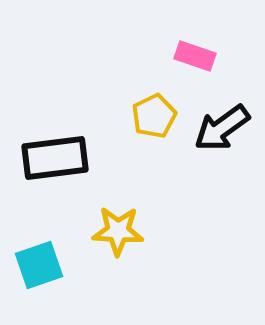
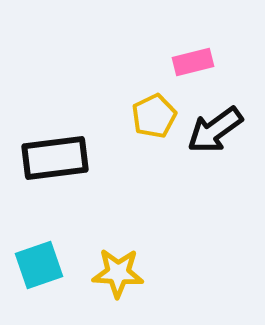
pink rectangle: moved 2 px left, 6 px down; rotated 33 degrees counterclockwise
black arrow: moved 7 px left, 2 px down
yellow star: moved 42 px down
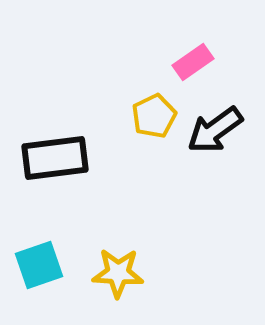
pink rectangle: rotated 21 degrees counterclockwise
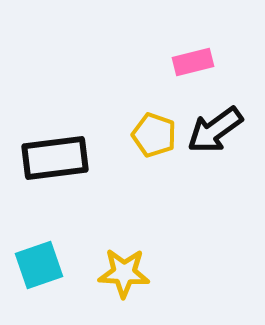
pink rectangle: rotated 21 degrees clockwise
yellow pentagon: moved 19 px down; rotated 27 degrees counterclockwise
yellow star: moved 6 px right
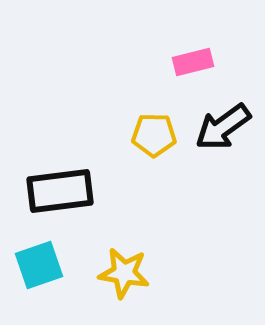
black arrow: moved 8 px right, 3 px up
yellow pentagon: rotated 18 degrees counterclockwise
black rectangle: moved 5 px right, 33 px down
yellow star: rotated 6 degrees clockwise
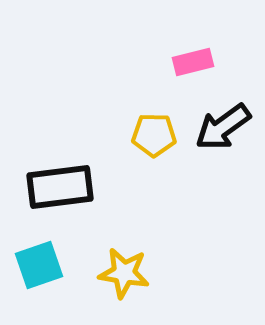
black rectangle: moved 4 px up
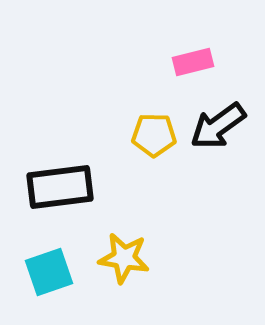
black arrow: moved 5 px left, 1 px up
cyan square: moved 10 px right, 7 px down
yellow star: moved 15 px up
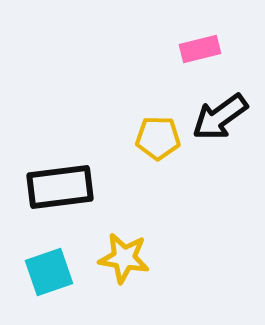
pink rectangle: moved 7 px right, 13 px up
black arrow: moved 2 px right, 9 px up
yellow pentagon: moved 4 px right, 3 px down
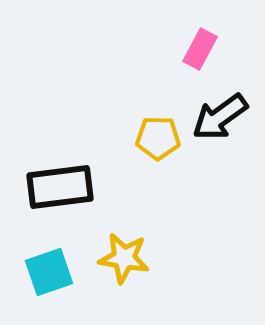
pink rectangle: rotated 48 degrees counterclockwise
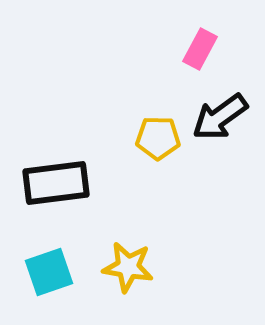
black rectangle: moved 4 px left, 4 px up
yellow star: moved 4 px right, 9 px down
